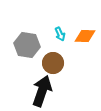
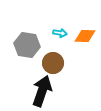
cyan arrow: moved 1 px up; rotated 56 degrees counterclockwise
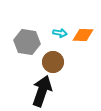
orange diamond: moved 2 px left, 1 px up
gray hexagon: moved 3 px up
brown circle: moved 1 px up
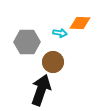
orange diamond: moved 3 px left, 12 px up
gray hexagon: rotated 10 degrees counterclockwise
black arrow: moved 1 px left, 1 px up
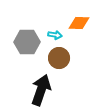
orange diamond: moved 1 px left
cyan arrow: moved 5 px left, 2 px down
brown circle: moved 6 px right, 4 px up
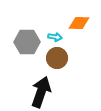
cyan arrow: moved 2 px down
brown circle: moved 2 px left
black arrow: moved 2 px down
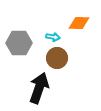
cyan arrow: moved 2 px left
gray hexagon: moved 8 px left, 1 px down
black arrow: moved 2 px left, 4 px up
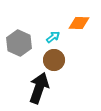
cyan arrow: rotated 48 degrees counterclockwise
gray hexagon: rotated 25 degrees clockwise
brown circle: moved 3 px left, 2 px down
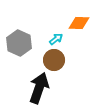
cyan arrow: moved 3 px right, 2 px down
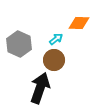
gray hexagon: moved 1 px down
black arrow: moved 1 px right
